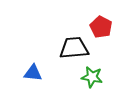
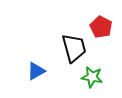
black trapezoid: rotated 80 degrees clockwise
blue triangle: moved 3 px right, 2 px up; rotated 36 degrees counterclockwise
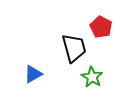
blue triangle: moved 3 px left, 3 px down
green star: rotated 20 degrees clockwise
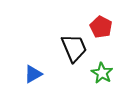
black trapezoid: rotated 8 degrees counterclockwise
green star: moved 10 px right, 4 px up
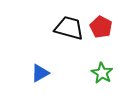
black trapezoid: moved 5 px left, 20 px up; rotated 52 degrees counterclockwise
blue triangle: moved 7 px right, 1 px up
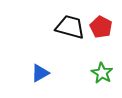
black trapezoid: moved 1 px right, 1 px up
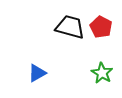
blue triangle: moved 3 px left
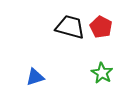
blue triangle: moved 2 px left, 4 px down; rotated 12 degrees clockwise
